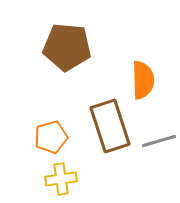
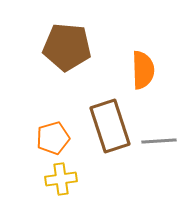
orange semicircle: moved 10 px up
orange pentagon: moved 2 px right, 1 px down
gray line: rotated 12 degrees clockwise
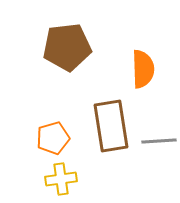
brown pentagon: rotated 12 degrees counterclockwise
orange semicircle: moved 1 px up
brown rectangle: moved 1 px right; rotated 9 degrees clockwise
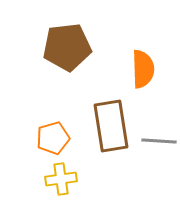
gray line: rotated 8 degrees clockwise
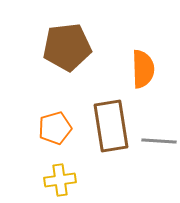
orange pentagon: moved 2 px right, 10 px up
yellow cross: moved 1 px left, 1 px down
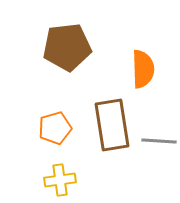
brown rectangle: moved 1 px right, 1 px up
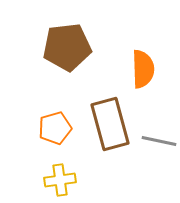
brown rectangle: moved 2 px left, 1 px up; rotated 6 degrees counterclockwise
gray line: rotated 8 degrees clockwise
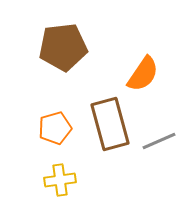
brown pentagon: moved 4 px left
orange semicircle: moved 5 px down; rotated 36 degrees clockwise
gray line: rotated 36 degrees counterclockwise
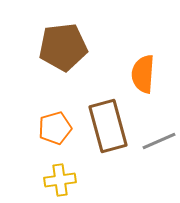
orange semicircle: rotated 150 degrees clockwise
brown rectangle: moved 2 px left, 2 px down
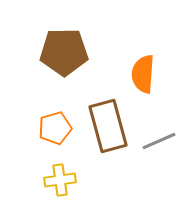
brown pentagon: moved 1 px right, 5 px down; rotated 6 degrees clockwise
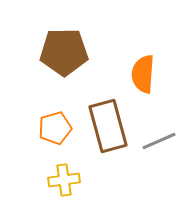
yellow cross: moved 4 px right
